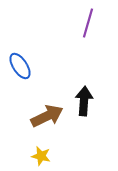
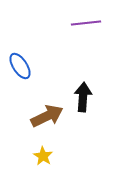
purple line: moved 2 px left; rotated 68 degrees clockwise
black arrow: moved 1 px left, 4 px up
yellow star: moved 2 px right; rotated 18 degrees clockwise
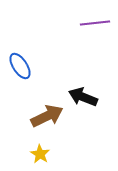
purple line: moved 9 px right
black arrow: rotated 72 degrees counterclockwise
yellow star: moved 3 px left, 2 px up
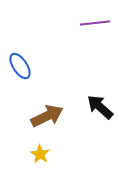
black arrow: moved 17 px right, 10 px down; rotated 20 degrees clockwise
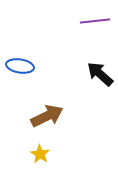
purple line: moved 2 px up
blue ellipse: rotated 48 degrees counterclockwise
black arrow: moved 33 px up
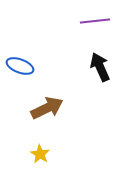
blue ellipse: rotated 12 degrees clockwise
black arrow: moved 7 px up; rotated 24 degrees clockwise
brown arrow: moved 8 px up
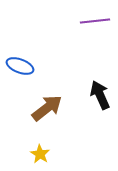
black arrow: moved 28 px down
brown arrow: rotated 12 degrees counterclockwise
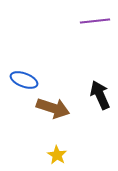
blue ellipse: moved 4 px right, 14 px down
brown arrow: moved 6 px right; rotated 56 degrees clockwise
yellow star: moved 17 px right, 1 px down
